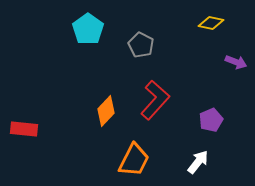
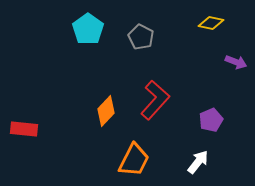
gray pentagon: moved 8 px up
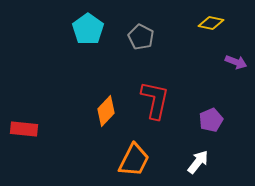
red L-shape: rotated 30 degrees counterclockwise
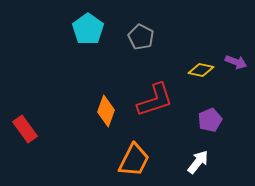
yellow diamond: moved 10 px left, 47 px down
red L-shape: rotated 60 degrees clockwise
orange diamond: rotated 24 degrees counterclockwise
purple pentagon: moved 1 px left
red rectangle: moved 1 px right; rotated 48 degrees clockwise
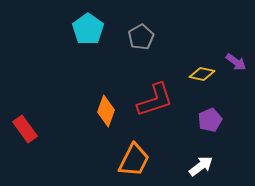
gray pentagon: rotated 15 degrees clockwise
purple arrow: rotated 15 degrees clockwise
yellow diamond: moved 1 px right, 4 px down
white arrow: moved 3 px right, 4 px down; rotated 15 degrees clockwise
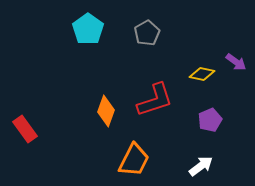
gray pentagon: moved 6 px right, 4 px up
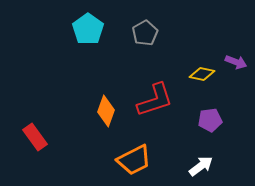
gray pentagon: moved 2 px left
purple arrow: rotated 15 degrees counterclockwise
purple pentagon: rotated 15 degrees clockwise
red rectangle: moved 10 px right, 8 px down
orange trapezoid: rotated 36 degrees clockwise
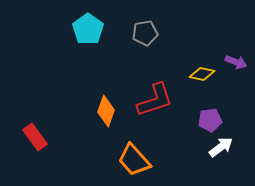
gray pentagon: rotated 20 degrees clockwise
orange trapezoid: rotated 75 degrees clockwise
white arrow: moved 20 px right, 19 px up
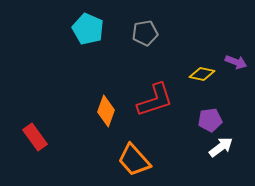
cyan pentagon: rotated 12 degrees counterclockwise
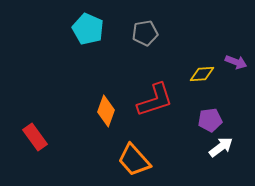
yellow diamond: rotated 15 degrees counterclockwise
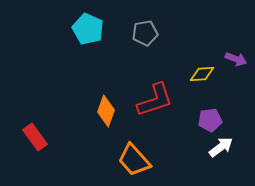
purple arrow: moved 3 px up
